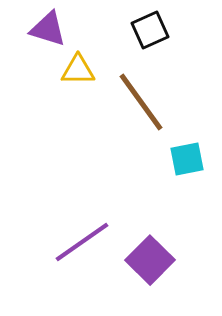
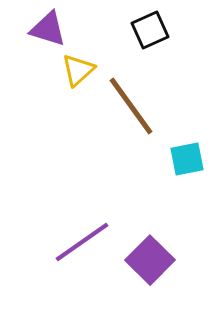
yellow triangle: rotated 42 degrees counterclockwise
brown line: moved 10 px left, 4 px down
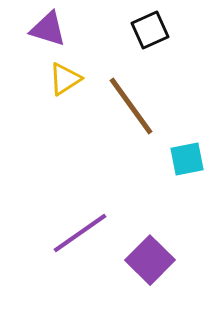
yellow triangle: moved 13 px left, 9 px down; rotated 9 degrees clockwise
purple line: moved 2 px left, 9 px up
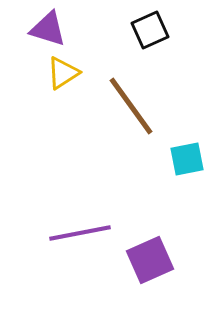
yellow triangle: moved 2 px left, 6 px up
purple line: rotated 24 degrees clockwise
purple square: rotated 21 degrees clockwise
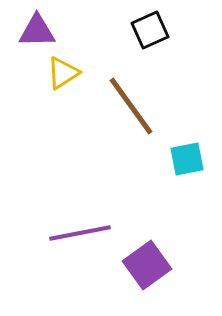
purple triangle: moved 11 px left, 2 px down; rotated 18 degrees counterclockwise
purple square: moved 3 px left, 5 px down; rotated 12 degrees counterclockwise
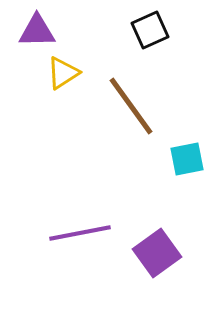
purple square: moved 10 px right, 12 px up
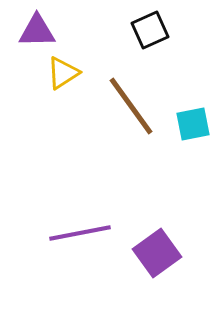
cyan square: moved 6 px right, 35 px up
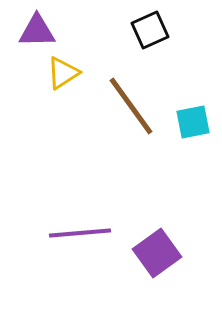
cyan square: moved 2 px up
purple line: rotated 6 degrees clockwise
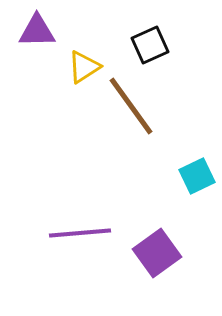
black square: moved 15 px down
yellow triangle: moved 21 px right, 6 px up
cyan square: moved 4 px right, 54 px down; rotated 15 degrees counterclockwise
